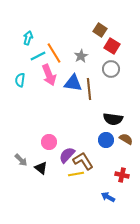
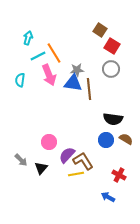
gray star: moved 4 px left, 14 px down; rotated 24 degrees clockwise
black triangle: rotated 32 degrees clockwise
red cross: moved 3 px left; rotated 16 degrees clockwise
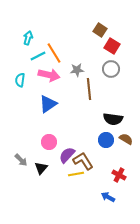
pink arrow: rotated 55 degrees counterclockwise
blue triangle: moved 25 px left, 21 px down; rotated 42 degrees counterclockwise
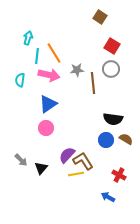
brown square: moved 13 px up
cyan line: moved 1 px left; rotated 56 degrees counterclockwise
brown line: moved 4 px right, 6 px up
pink circle: moved 3 px left, 14 px up
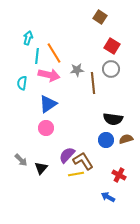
cyan semicircle: moved 2 px right, 3 px down
brown semicircle: rotated 48 degrees counterclockwise
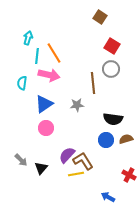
gray star: moved 35 px down
blue triangle: moved 4 px left
red cross: moved 10 px right
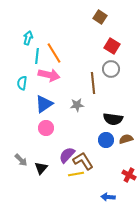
blue arrow: rotated 24 degrees counterclockwise
